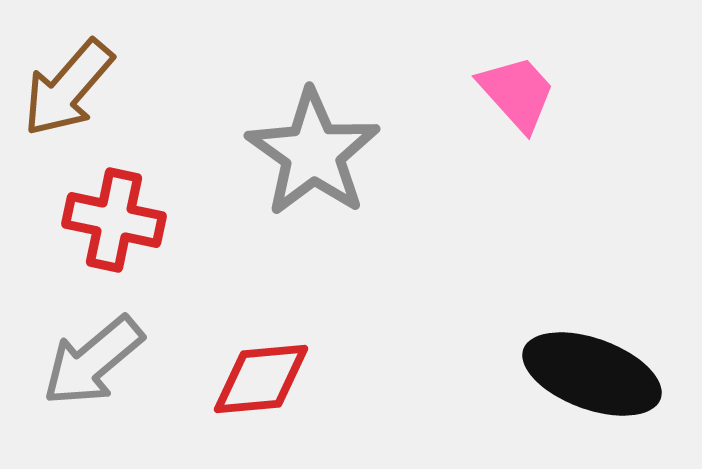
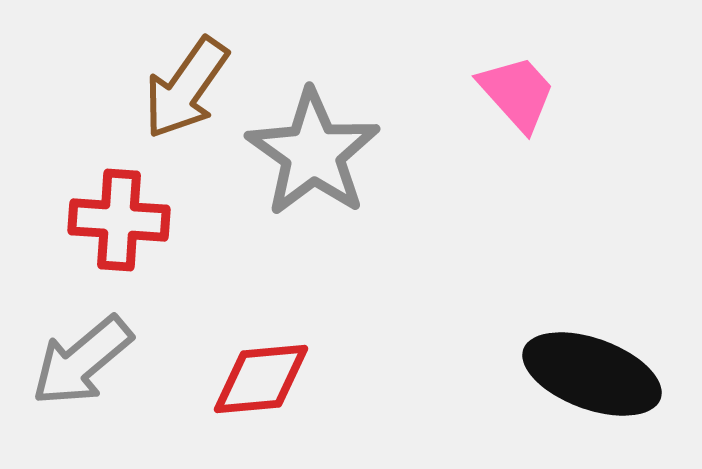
brown arrow: moved 118 px right; rotated 6 degrees counterclockwise
red cross: moved 5 px right; rotated 8 degrees counterclockwise
gray arrow: moved 11 px left
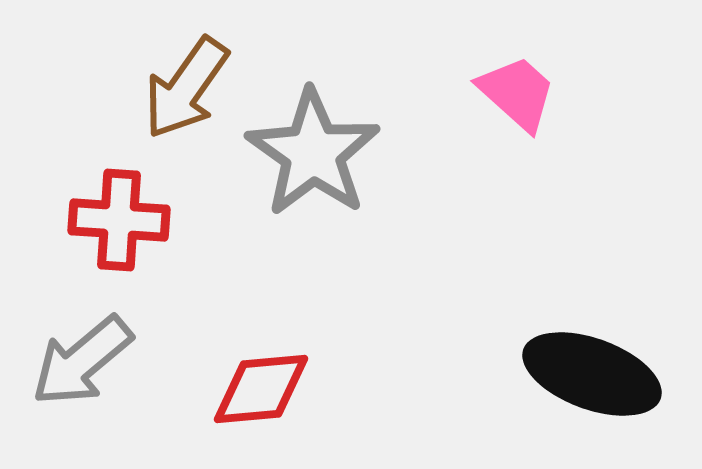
pink trapezoid: rotated 6 degrees counterclockwise
red diamond: moved 10 px down
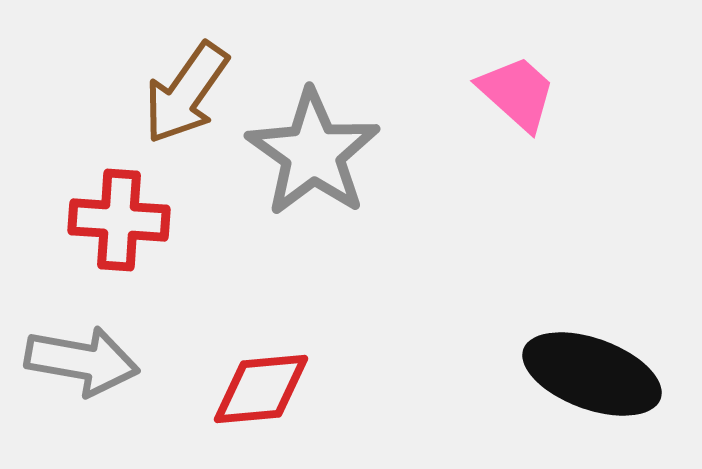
brown arrow: moved 5 px down
gray arrow: rotated 130 degrees counterclockwise
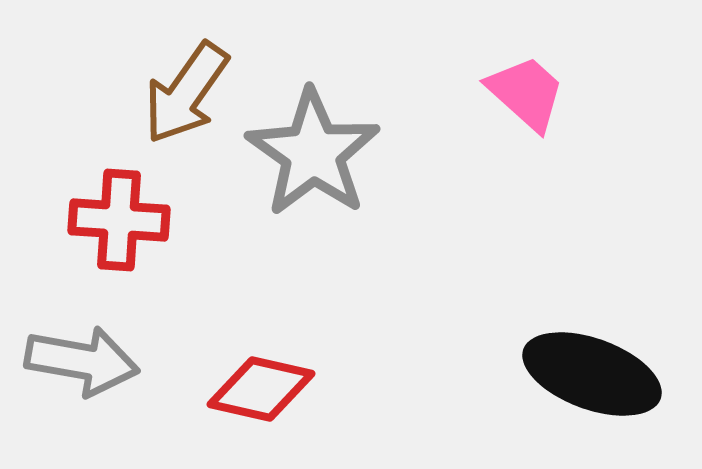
pink trapezoid: moved 9 px right
red diamond: rotated 18 degrees clockwise
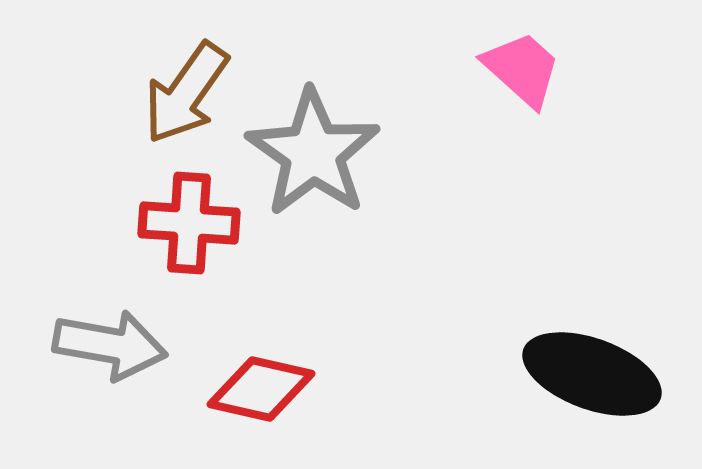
pink trapezoid: moved 4 px left, 24 px up
red cross: moved 70 px right, 3 px down
gray arrow: moved 28 px right, 16 px up
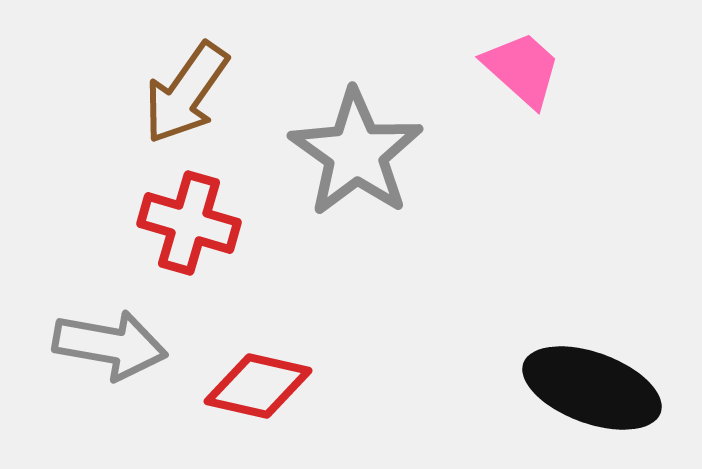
gray star: moved 43 px right
red cross: rotated 12 degrees clockwise
black ellipse: moved 14 px down
red diamond: moved 3 px left, 3 px up
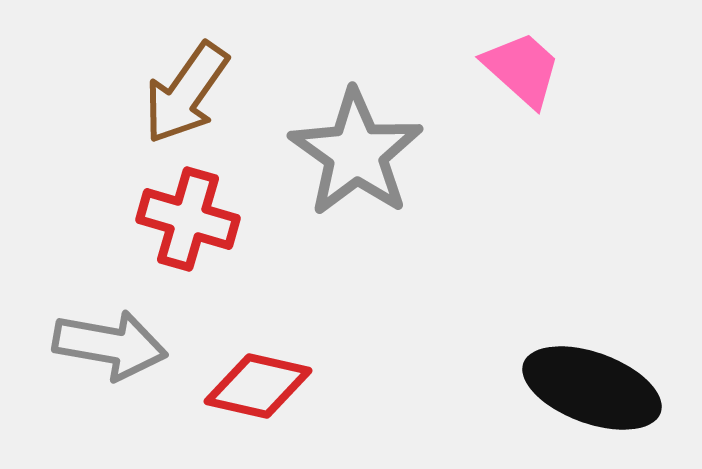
red cross: moved 1 px left, 4 px up
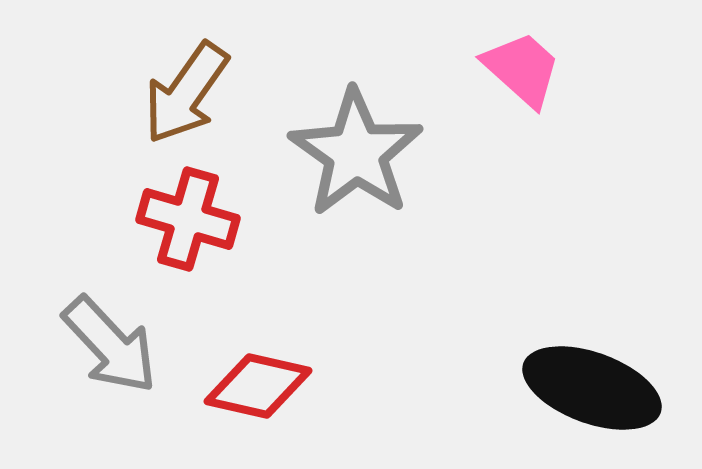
gray arrow: rotated 37 degrees clockwise
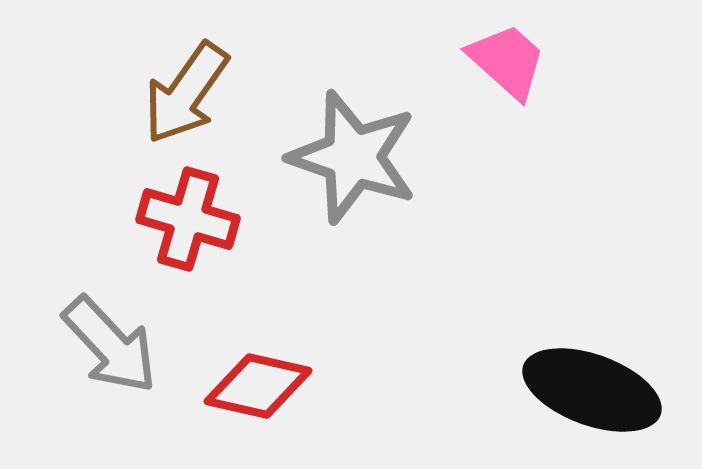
pink trapezoid: moved 15 px left, 8 px up
gray star: moved 3 px left, 4 px down; rotated 16 degrees counterclockwise
black ellipse: moved 2 px down
